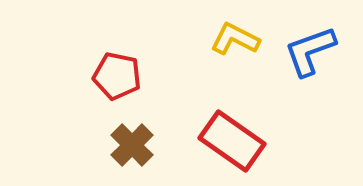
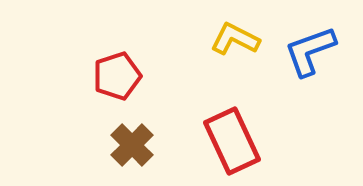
red pentagon: rotated 30 degrees counterclockwise
red rectangle: rotated 30 degrees clockwise
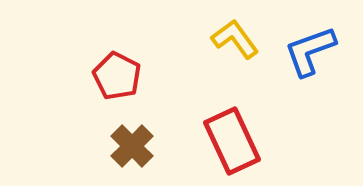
yellow L-shape: rotated 27 degrees clockwise
red pentagon: rotated 27 degrees counterclockwise
brown cross: moved 1 px down
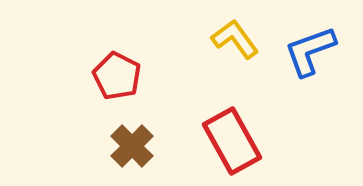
red rectangle: rotated 4 degrees counterclockwise
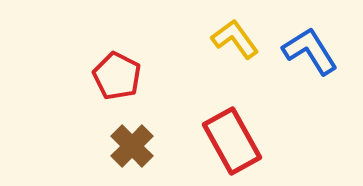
blue L-shape: rotated 78 degrees clockwise
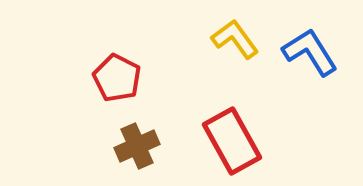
blue L-shape: moved 1 px down
red pentagon: moved 2 px down
brown cross: moved 5 px right; rotated 21 degrees clockwise
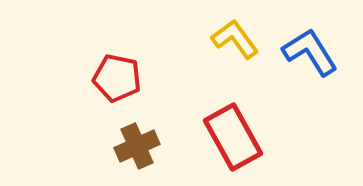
red pentagon: rotated 15 degrees counterclockwise
red rectangle: moved 1 px right, 4 px up
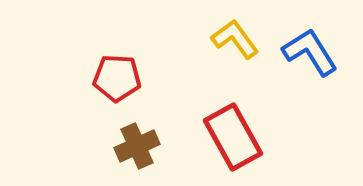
red pentagon: rotated 9 degrees counterclockwise
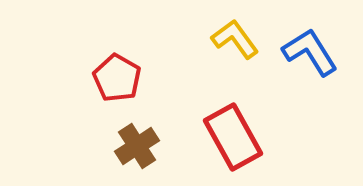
red pentagon: rotated 27 degrees clockwise
brown cross: rotated 9 degrees counterclockwise
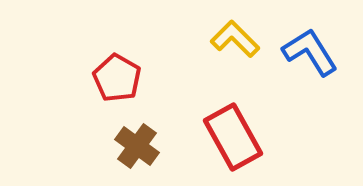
yellow L-shape: rotated 9 degrees counterclockwise
brown cross: rotated 21 degrees counterclockwise
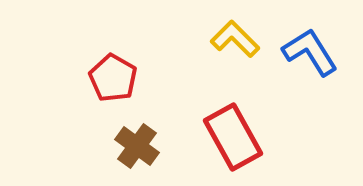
red pentagon: moved 4 px left
